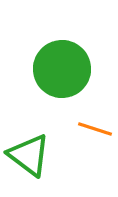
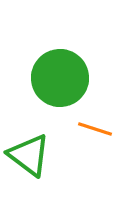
green circle: moved 2 px left, 9 px down
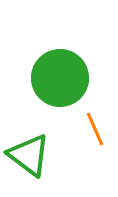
orange line: rotated 48 degrees clockwise
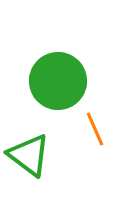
green circle: moved 2 px left, 3 px down
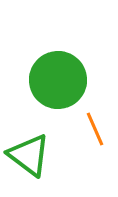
green circle: moved 1 px up
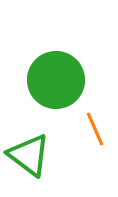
green circle: moved 2 px left
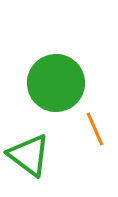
green circle: moved 3 px down
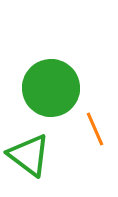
green circle: moved 5 px left, 5 px down
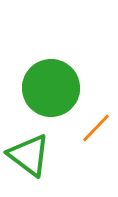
orange line: moved 1 px right, 1 px up; rotated 68 degrees clockwise
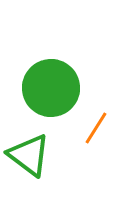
orange line: rotated 12 degrees counterclockwise
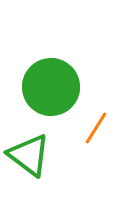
green circle: moved 1 px up
